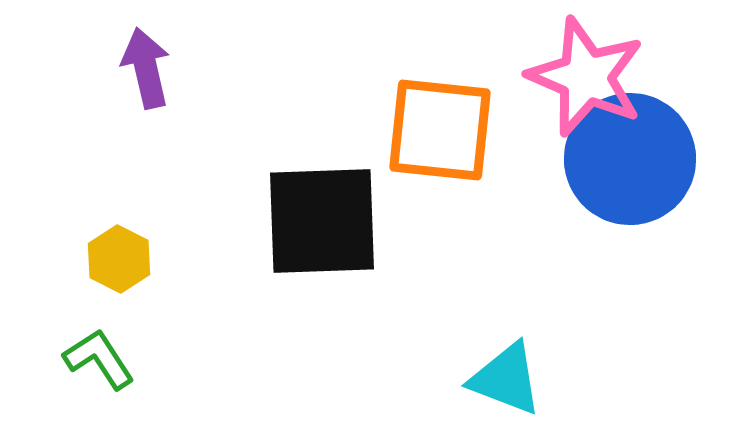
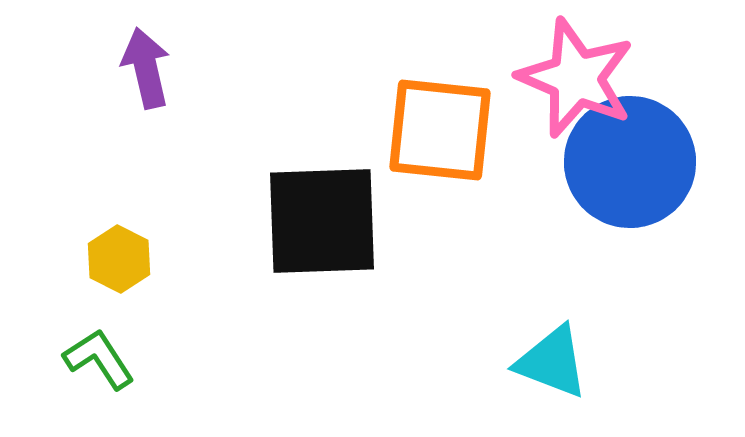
pink star: moved 10 px left, 1 px down
blue circle: moved 3 px down
cyan triangle: moved 46 px right, 17 px up
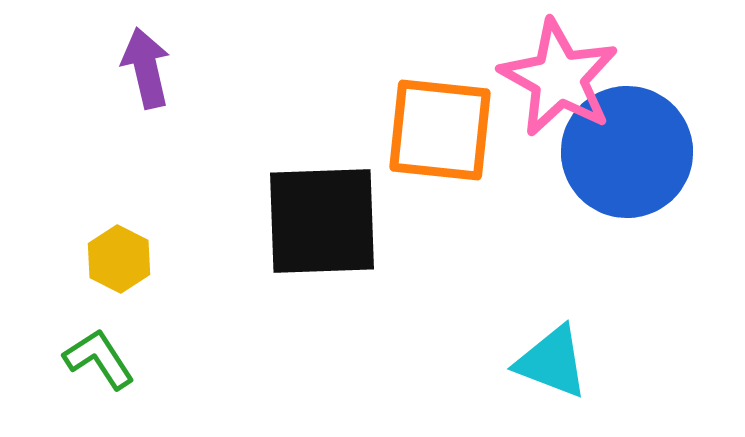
pink star: moved 17 px left; rotated 6 degrees clockwise
blue circle: moved 3 px left, 10 px up
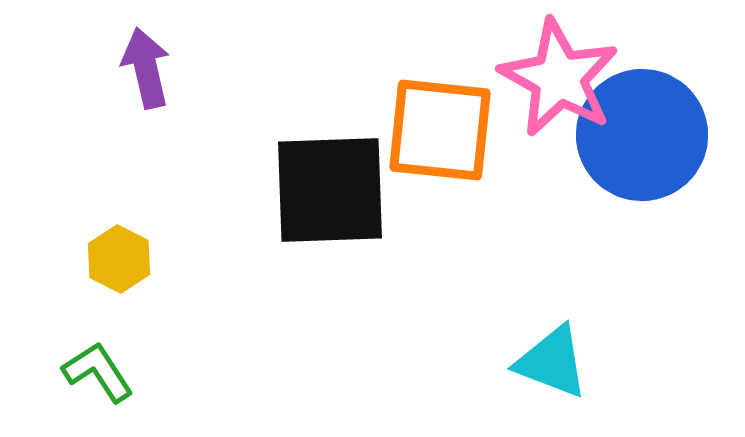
blue circle: moved 15 px right, 17 px up
black square: moved 8 px right, 31 px up
green L-shape: moved 1 px left, 13 px down
